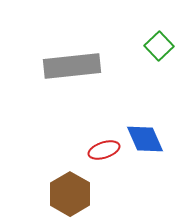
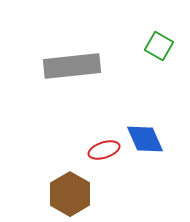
green square: rotated 16 degrees counterclockwise
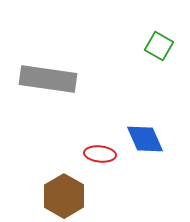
gray rectangle: moved 24 px left, 13 px down; rotated 14 degrees clockwise
red ellipse: moved 4 px left, 4 px down; rotated 24 degrees clockwise
brown hexagon: moved 6 px left, 2 px down
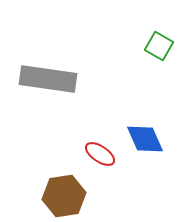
red ellipse: rotated 28 degrees clockwise
brown hexagon: rotated 21 degrees clockwise
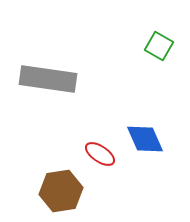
brown hexagon: moved 3 px left, 5 px up
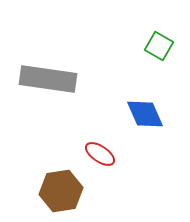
blue diamond: moved 25 px up
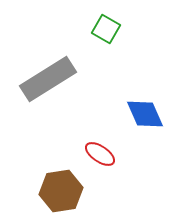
green square: moved 53 px left, 17 px up
gray rectangle: rotated 40 degrees counterclockwise
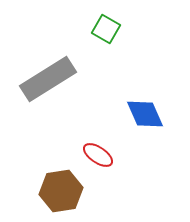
red ellipse: moved 2 px left, 1 px down
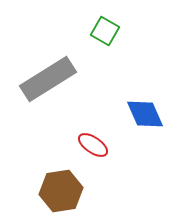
green square: moved 1 px left, 2 px down
red ellipse: moved 5 px left, 10 px up
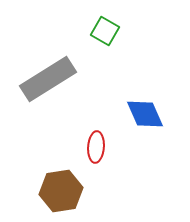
red ellipse: moved 3 px right, 2 px down; rotated 60 degrees clockwise
